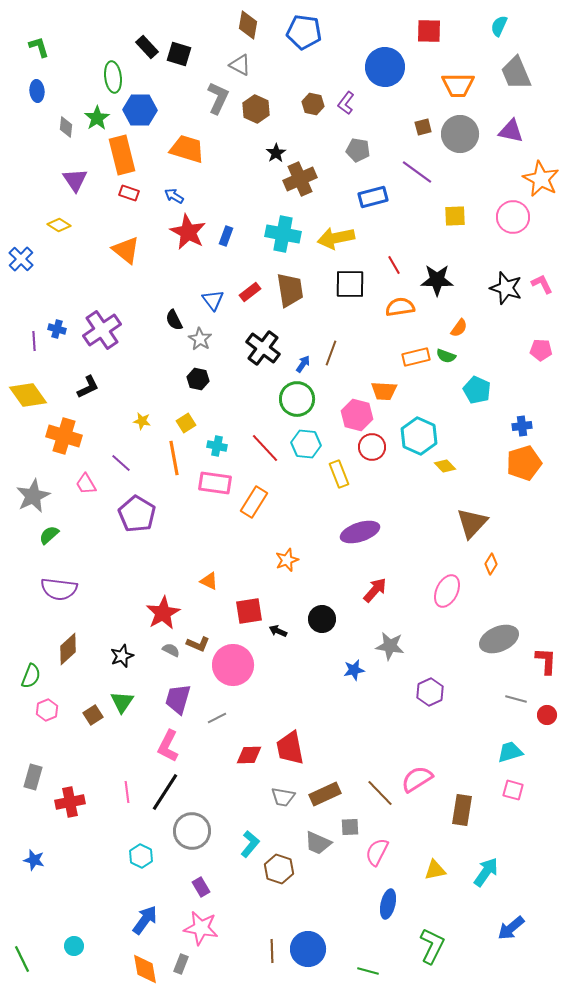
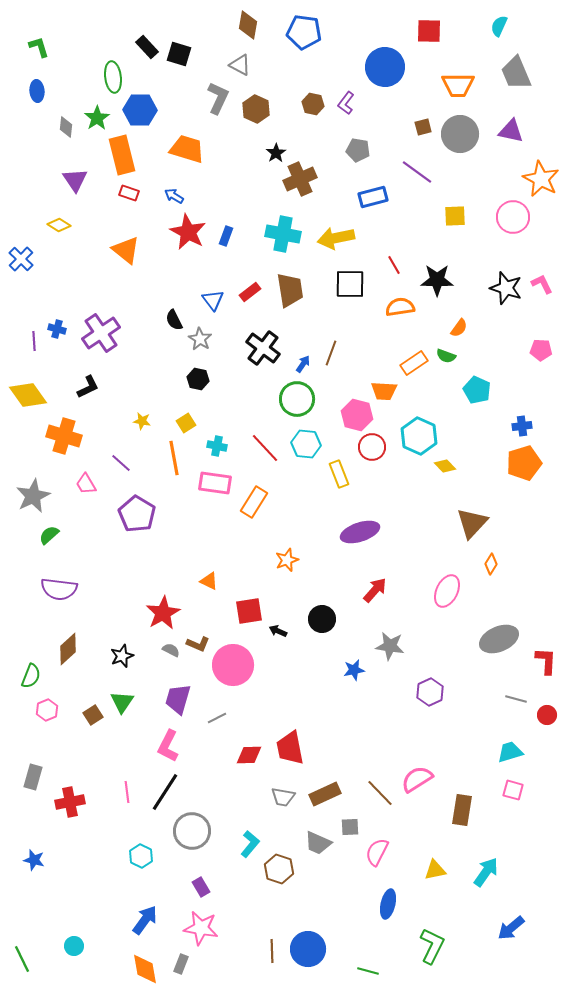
purple cross at (102, 330): moved 1 px left, 3 px down
orange rectangle at (416, 357): moved 2 px left, 6 px down; rotated 20 degrees counterclockwise
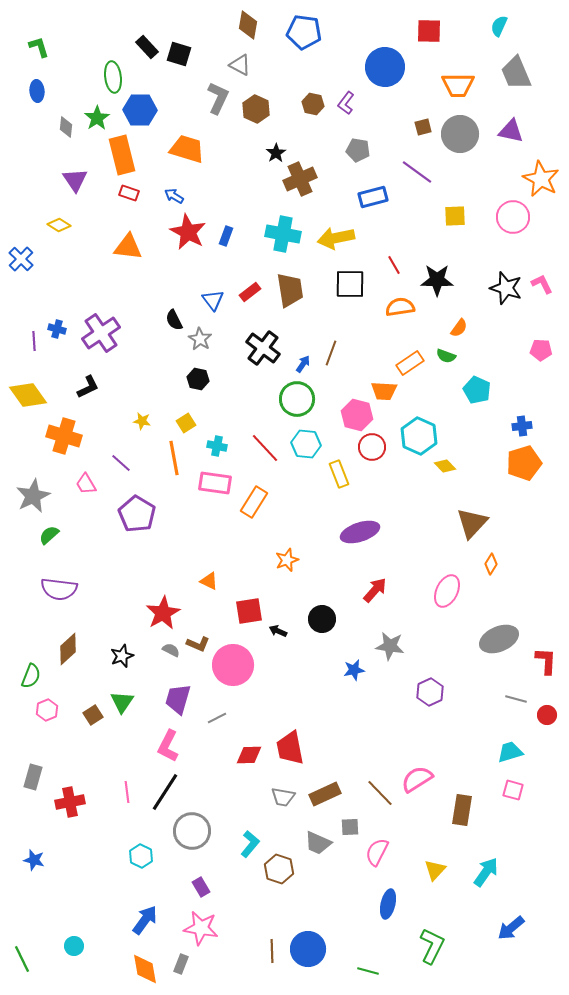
orange triangle at (126, 250): moved 2 px right, 3 px up; rotated 32 degrees counterclockwise
orange rectangle at (414, 363): moved 4 px left
yellow triangle at (435, 870): rotated 35 degrees counterclockwise
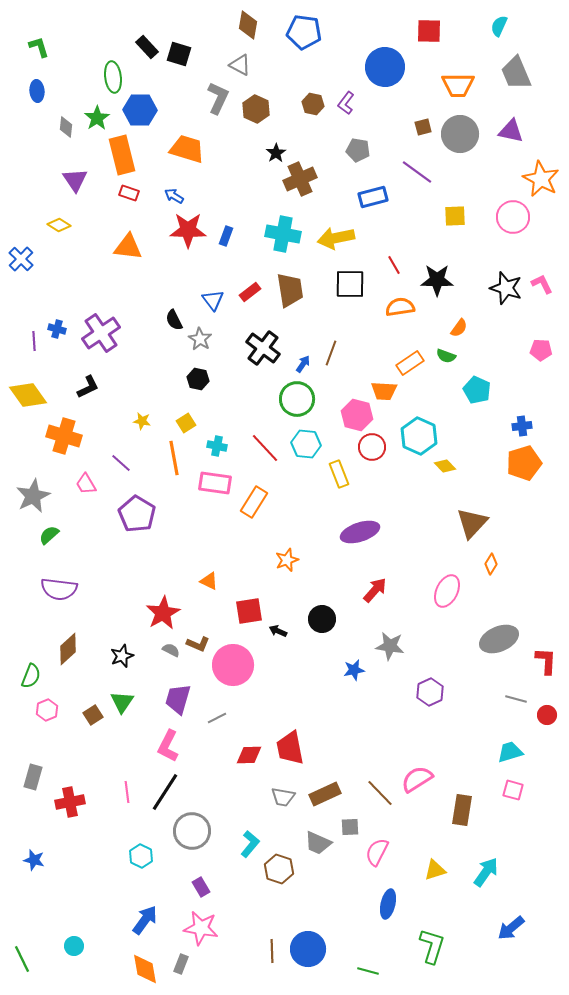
red star at (188, 232): moved 2 px up; rotated 27 degrees counterclockwise
yellow triangle at (435, 870): rotated 30 degrees clockwise
green L-shape at (432, 946): rotated 9 degrees counterclockwise
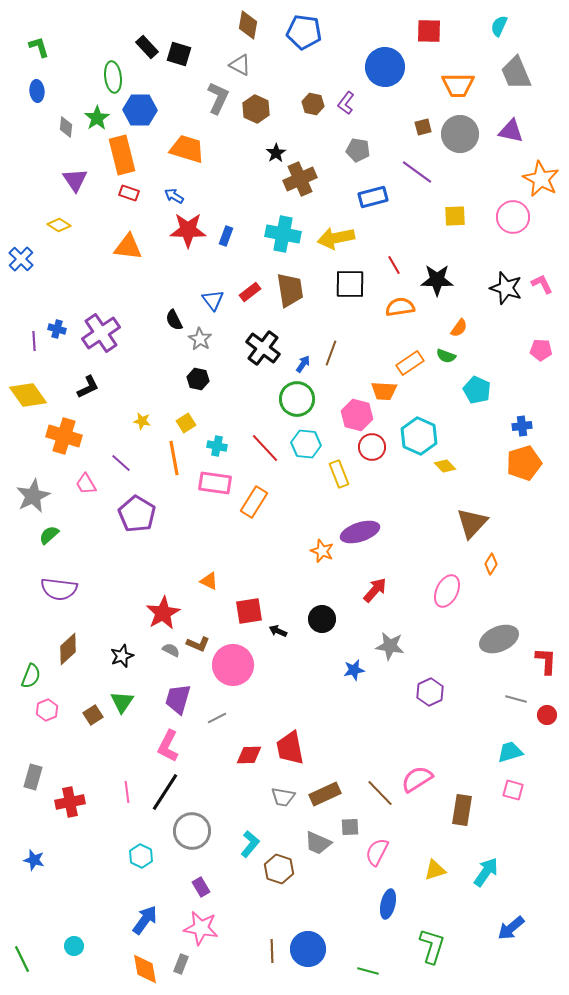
orange star at (287, 560): moved 35 px right, 9 px up; rotated 30 degrees counterclockwise
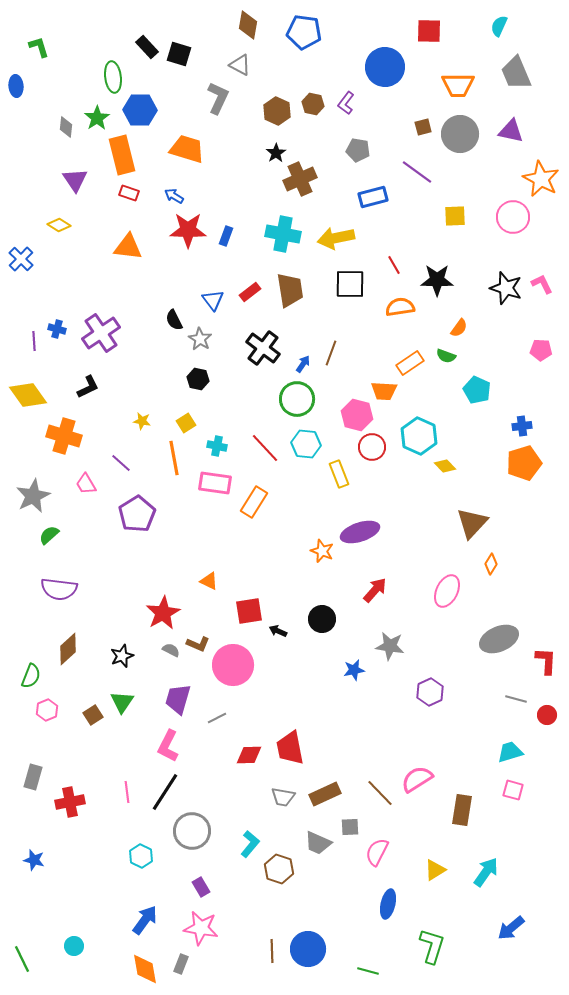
blue ellipse at (37, 91): moved 21 px left, 5 px up
brown hexagon at (256, 109): moved 21 px right, 2 px down
purple pentagon at (137, 514): rotated 9 degrees clockwise
yellow triangle at (435, 870): rotated 15 degrees counterclockwise
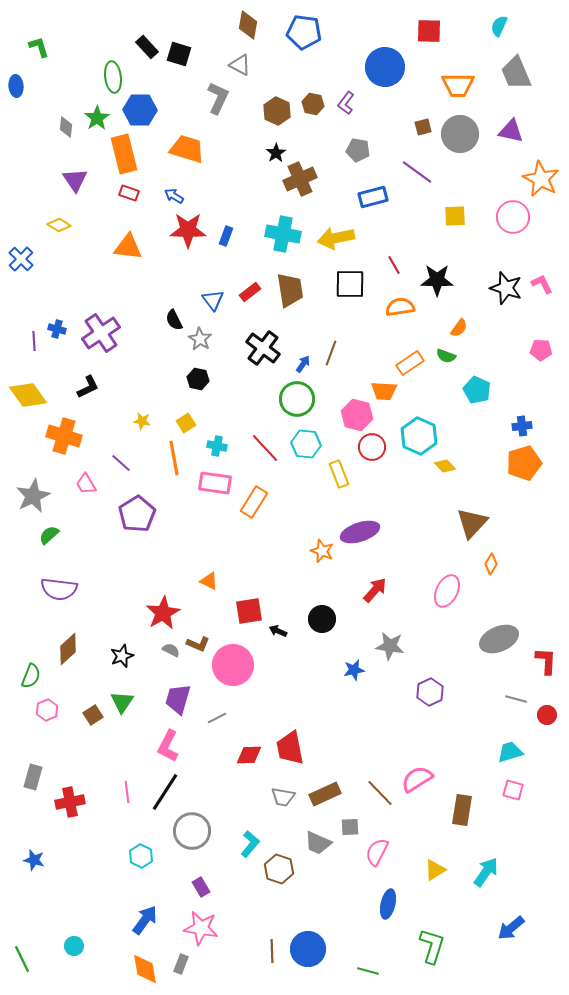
orange rectangle at (122, 155): moved 2 px right, 1 px up
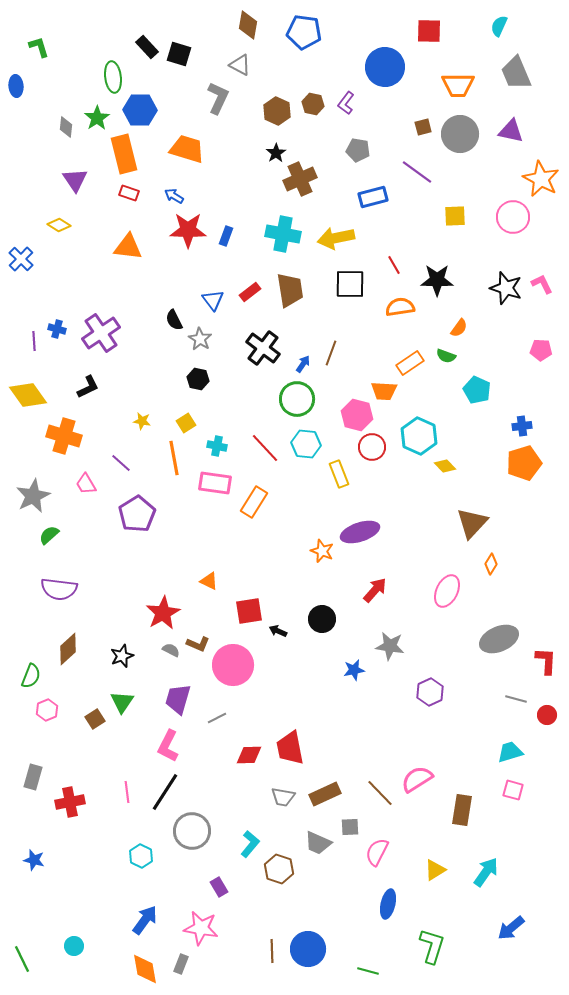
brown square at (93, 715): moved 2 px right, 4 px down
purple rectangle at (201, 887): moved 18 px right
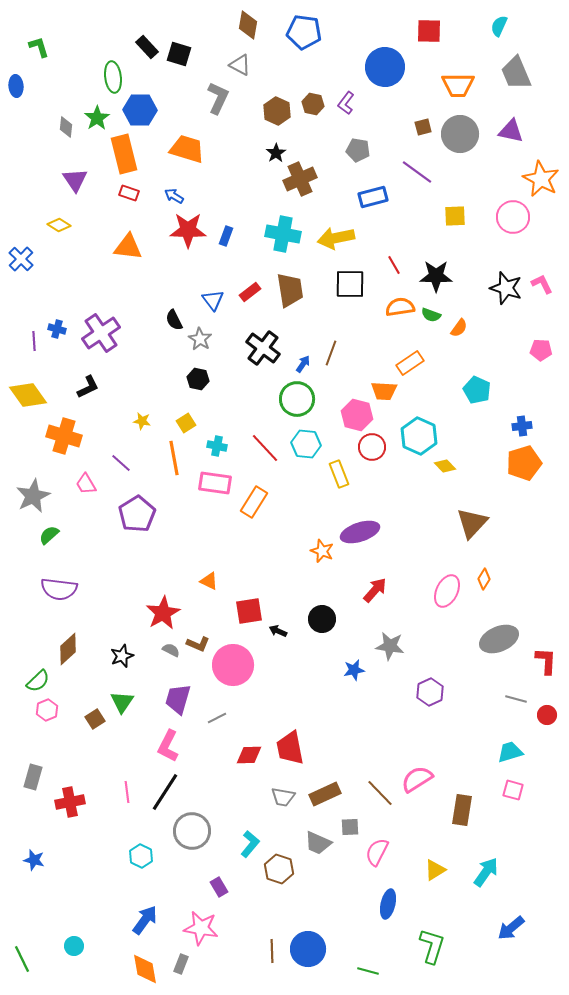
black star at (437, 280): moved 1 px left, 4 px up
green semicircle at (446, 356): moved 15 px left, 41 px up
orange diamond at (491, 564): moved 7 px left, 15 px down
green semicircle at (31, 676): moved 7 px right, 5 px down; rotated 25 degrees clockwise
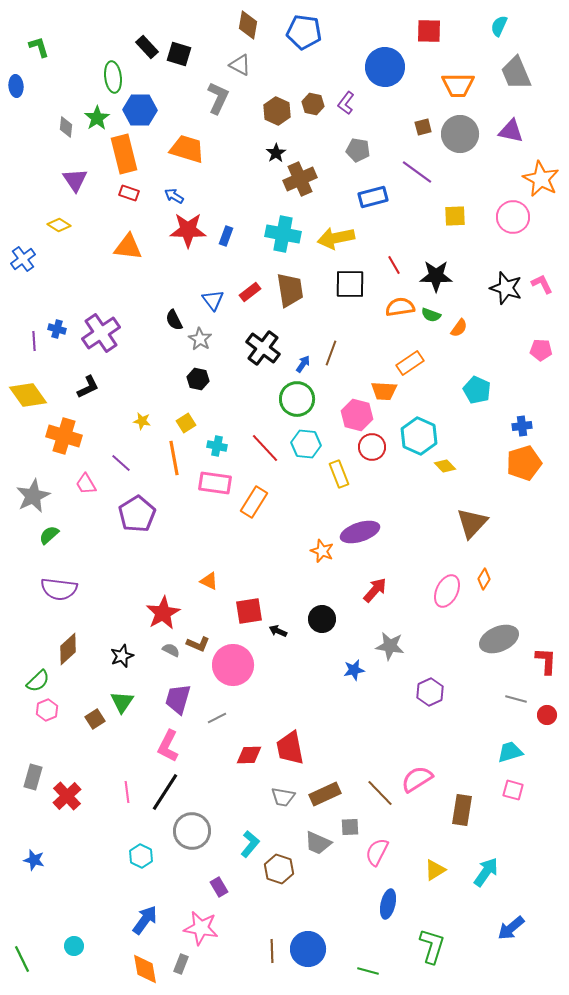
blue cross at (21, 259): moved 2 px right; rotated 10 degrees clockwise
red cross at (70, 802): moved 3 px left, 6 px up; rotated 32 degrees counterclockwise
